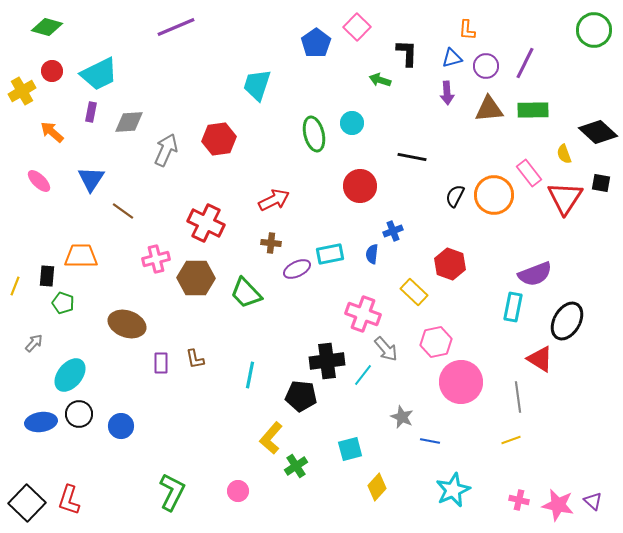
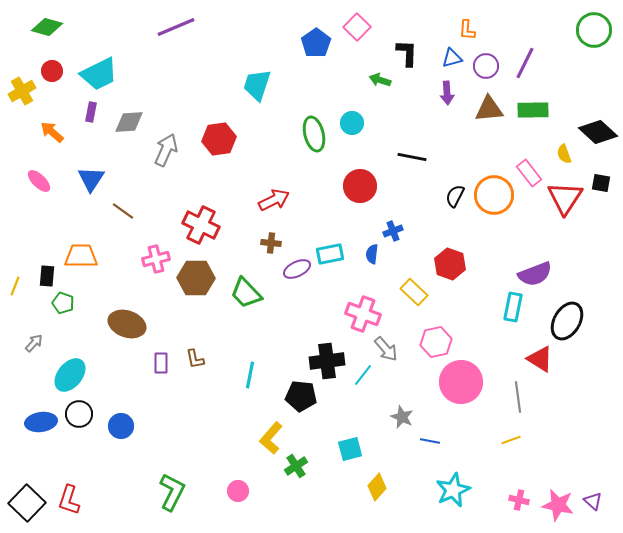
red cross at (206, 223): moved 5 px left, 2 px down
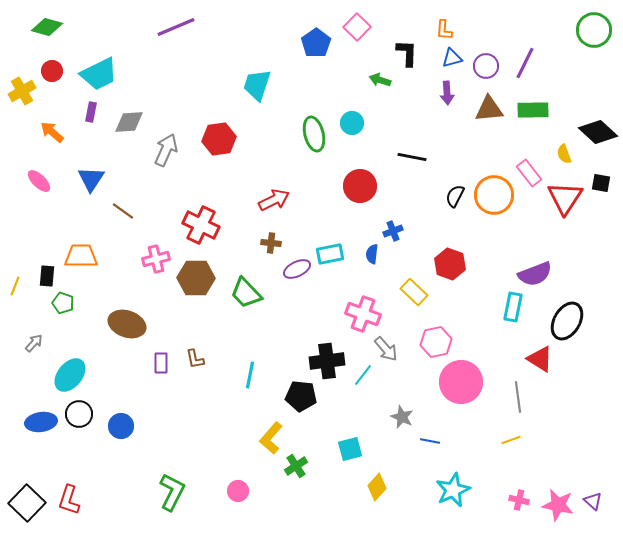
orange L-shape at (467, 30): moved 23 px left
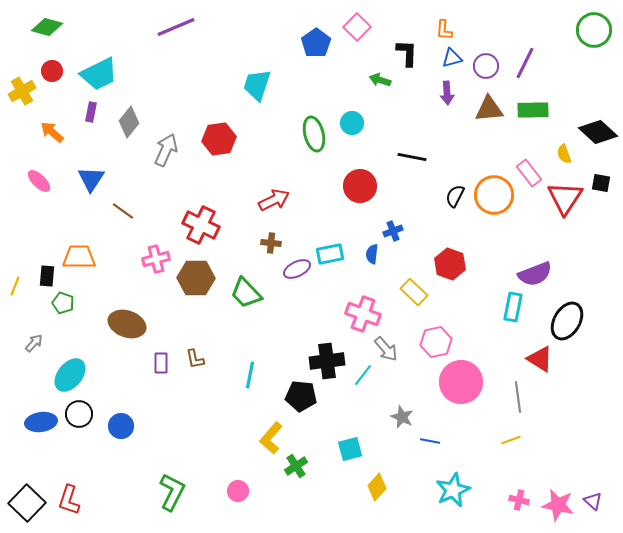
gray diamond at (129, 122): rotated 48 degrees counterclockwise
orange trapezoid at (81, 256): moved 2 px left, 1 px down
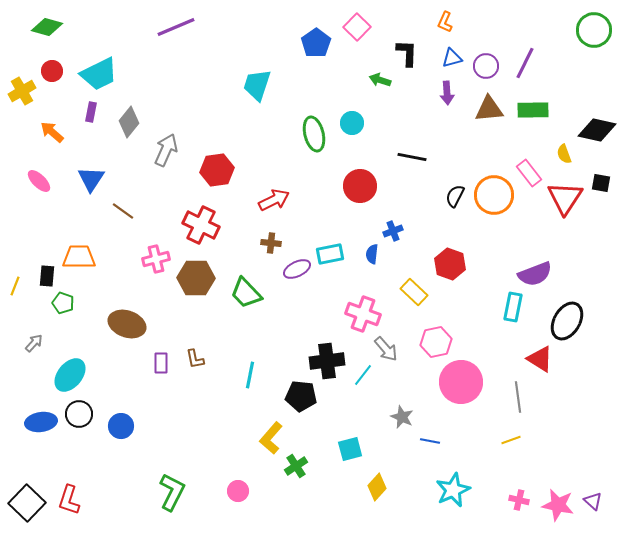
orange L-shape at (444, 30): moved 1 px right, 8 px up; rotated 20 degrees clockwise
black diamond at (598, 132): moved 1 px left, 2 px up; rotated 30 degrees counterclockwise
red hexagon at (219, 139): moved 2 px left, 31 px down
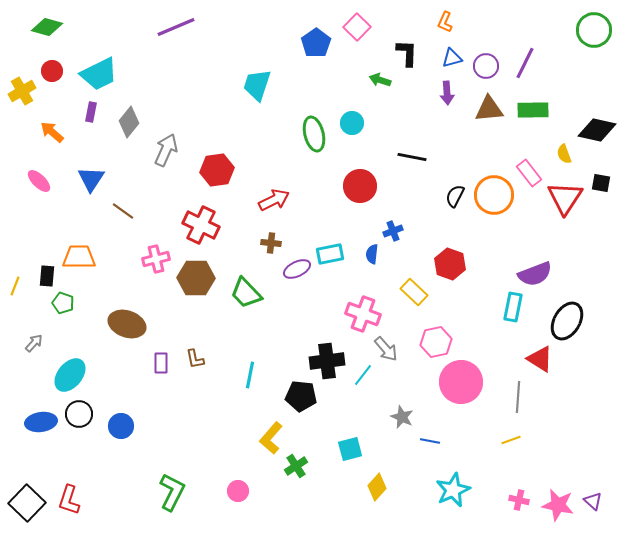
gray line at (518, 397): rotated 12 degrees clockwise
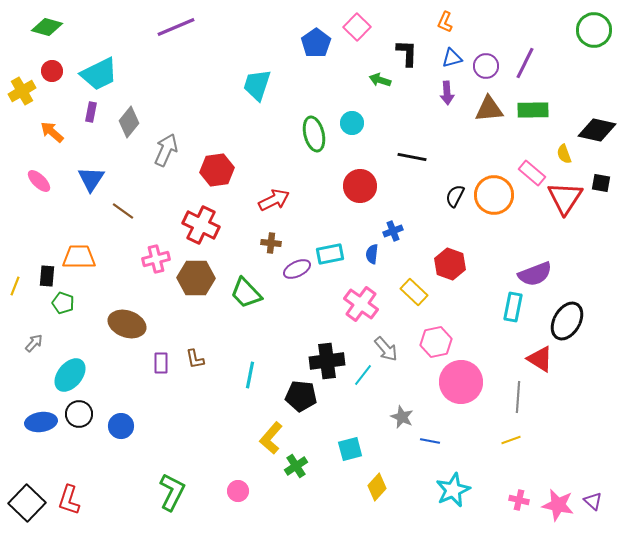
pink rectangle at (529, 173): moved 3 px right; rotated 12 degrees counterclockwise
pink cross at (363, 314): moved 2 px left, 10 px up; rotated 16 degrees clockwise
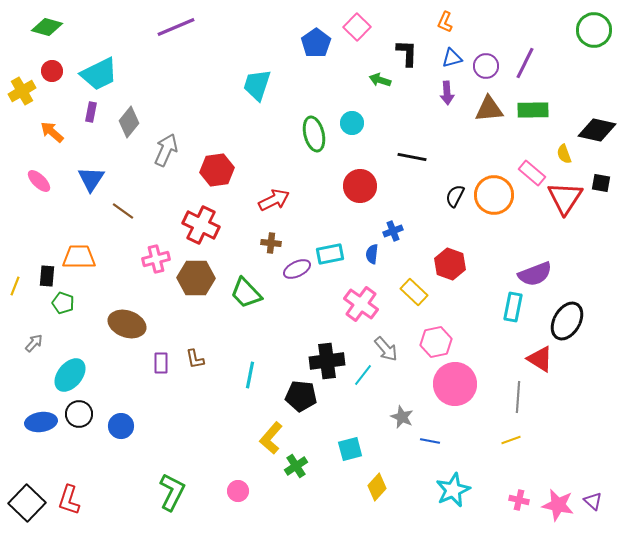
pink circle at (461, 382): moved 6 px left, 2 px down
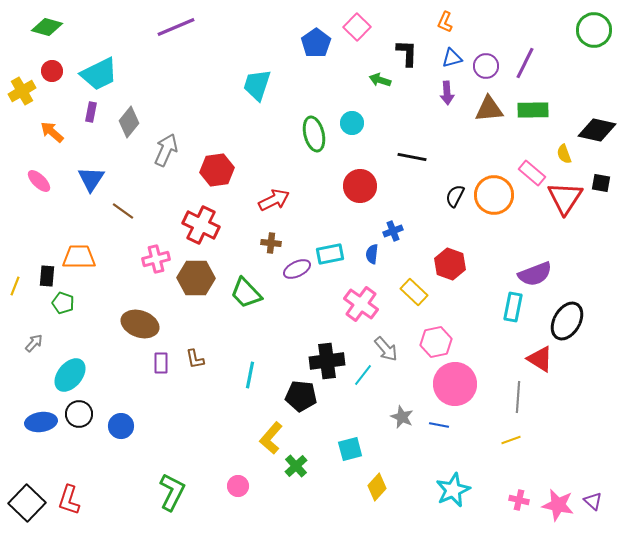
brown ellipse at (127, 324): moved 13 px right
blue line at (430, 441): moved 9 px right, 16 px up
green cross at (296, 466): rotated 10 degrees counterclockwise
pink circle at (238, 491): moved 5 px up
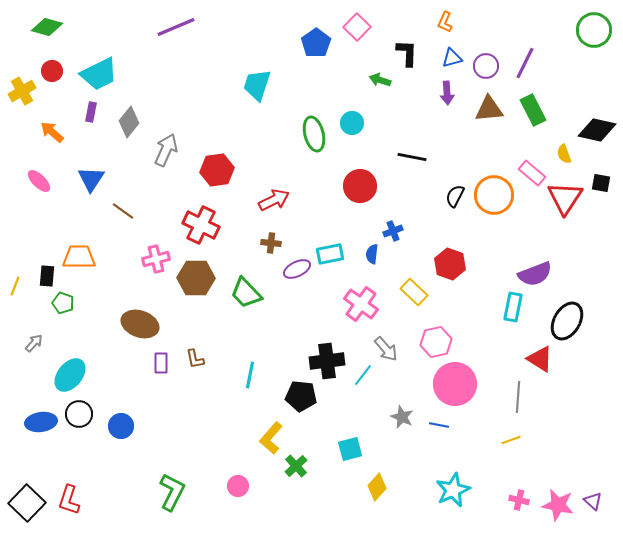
green rectangle at (533, 110): rotated 64 degrees clockwise
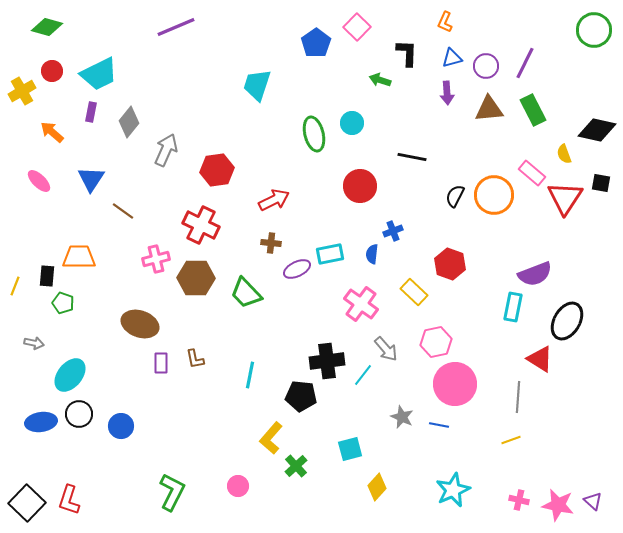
gray arrow at (34, 343): rotated 60 degrees clockwise
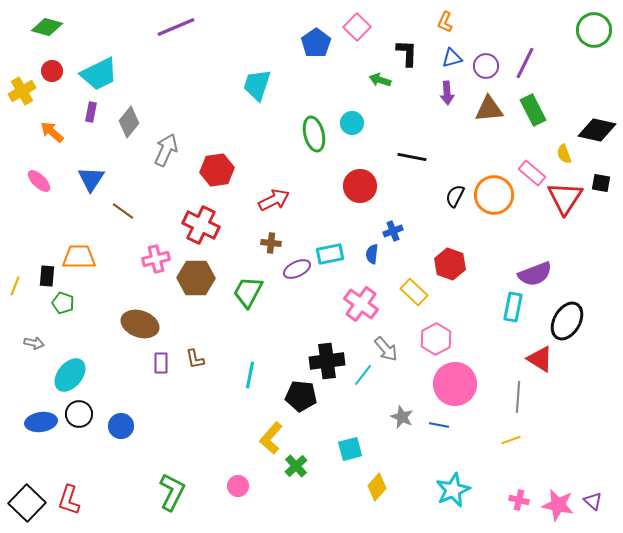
green trapezoid at (246, 293): moved 2 px right, 1 px up; rotated 72 degrees clockwise
pink hexagon at (436, 342): moved 3 px up; rotated 16 degrees counterclockwise
